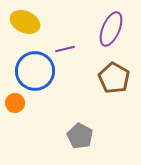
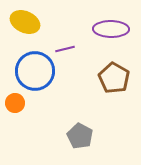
purple ellipse: rotated 68 degrees clockwise
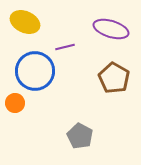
purple ellipse: rotated 16 degrees clockwise
purple line: moved 2 px up
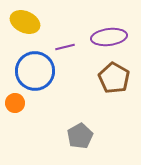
purple ellipse: moved 2 px left, 8 px down; rotated 24 degrees counterclockwise
gray pentagon: rotated 15 degrees clockwise
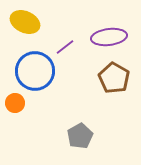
purple line: rotated 24 degrees counterclockwise
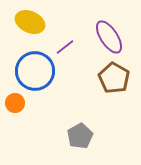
yellow ellipse: moved 5 px right
purple ellipse: rotated 64 degrees clockwise
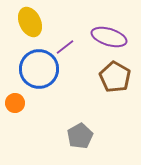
yellow ellipse: rotated 40 degrees clockwise
purple ellipse: rotated 40 degrees counterclockwise
blue circle: moved 4 px right, 2 px up
brown pentagon: moved 1 px right, 1 px up
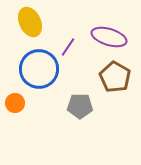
purple line: moved 3 px right; rotated 18 degrees counterclockwise
gray pentagon: moved 30 px up; rotated 30 degrees clockwise
